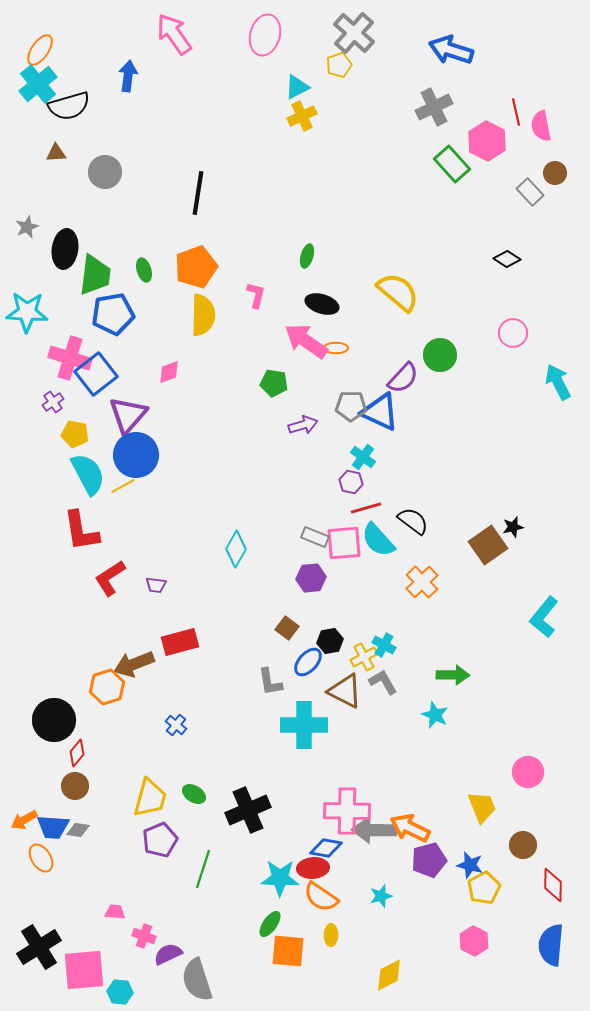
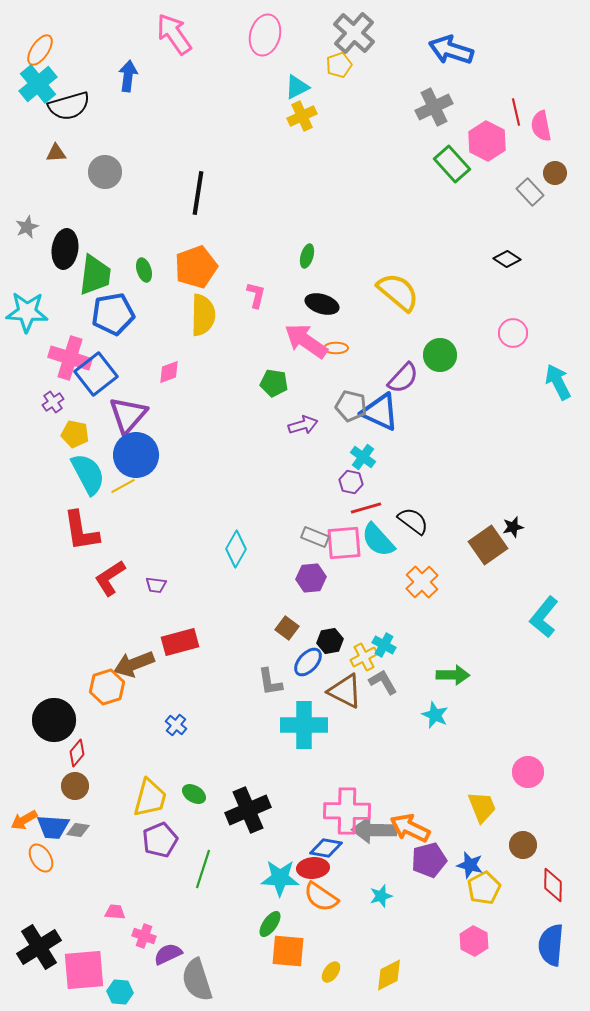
gray pentagon at (351, 406): rotated 12 degrees clockwise
yellow ellipse at (331, 935): moved 37 px down; rotated 35 degrees clockwise
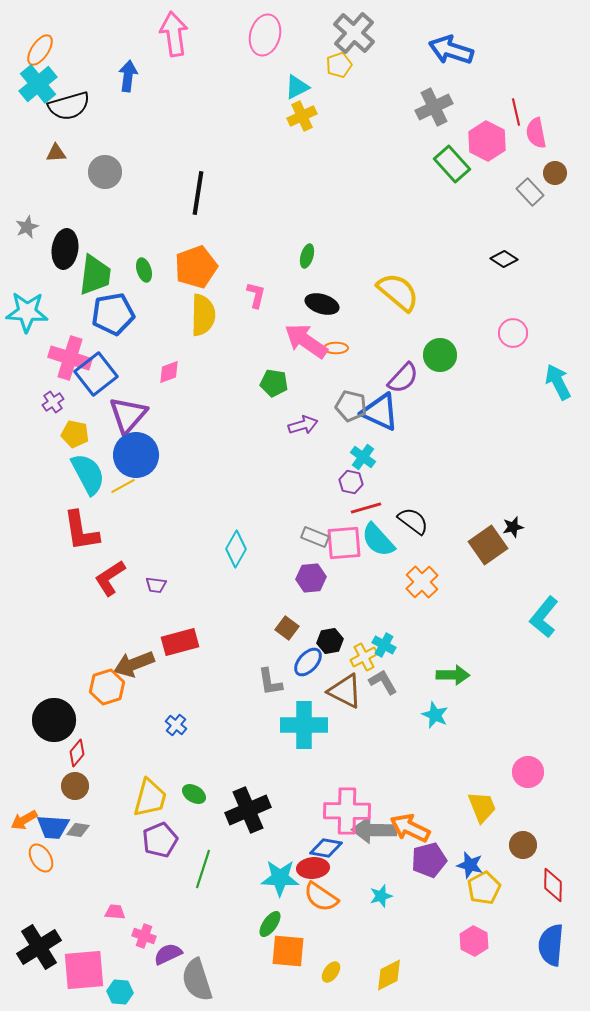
pink arrow at (174, 34): rotated 27 degrees clockwise
pink semicircle at (541, 126): moved 5 px left, 7 px down
black diamond at (507, 259): moved 3 px left
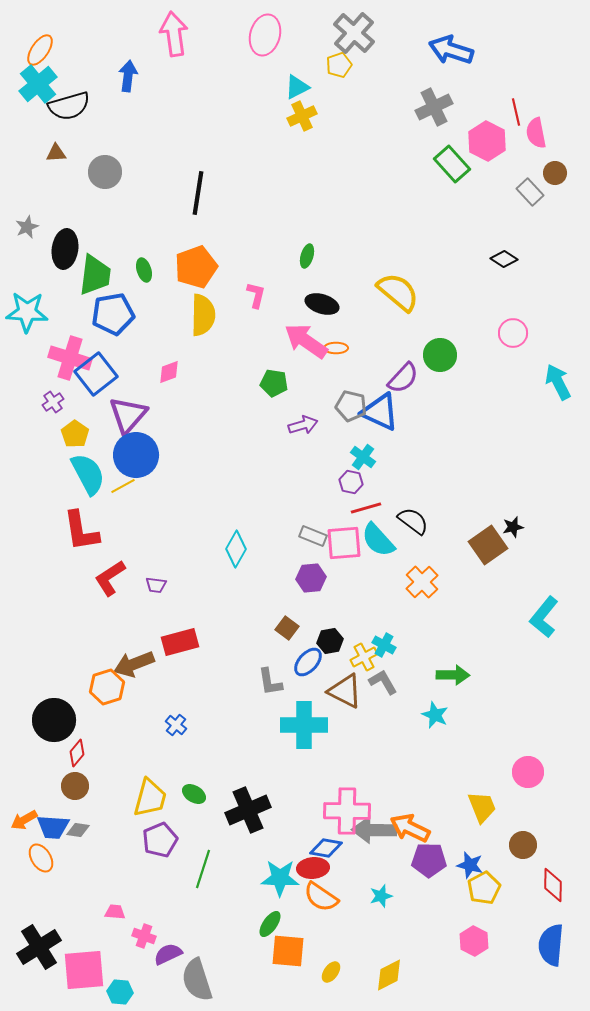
yellow pentagon at (75, 434): rotated 24 degrees clockwise
gray rectangle at (315, 537): moved 2 px left, 1 px up
purple pentagon at (429, 860): rotated 16 degrees clockwise
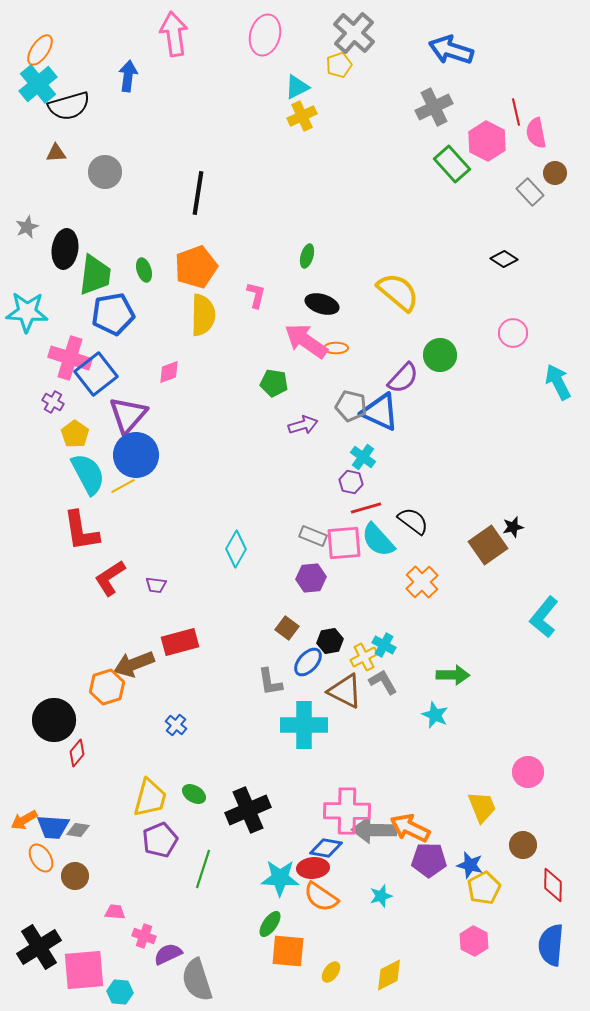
purple cross at (53, 402): rotated 25 degrees counterclockwise
brown circle at (75, 786): moved 90 px down
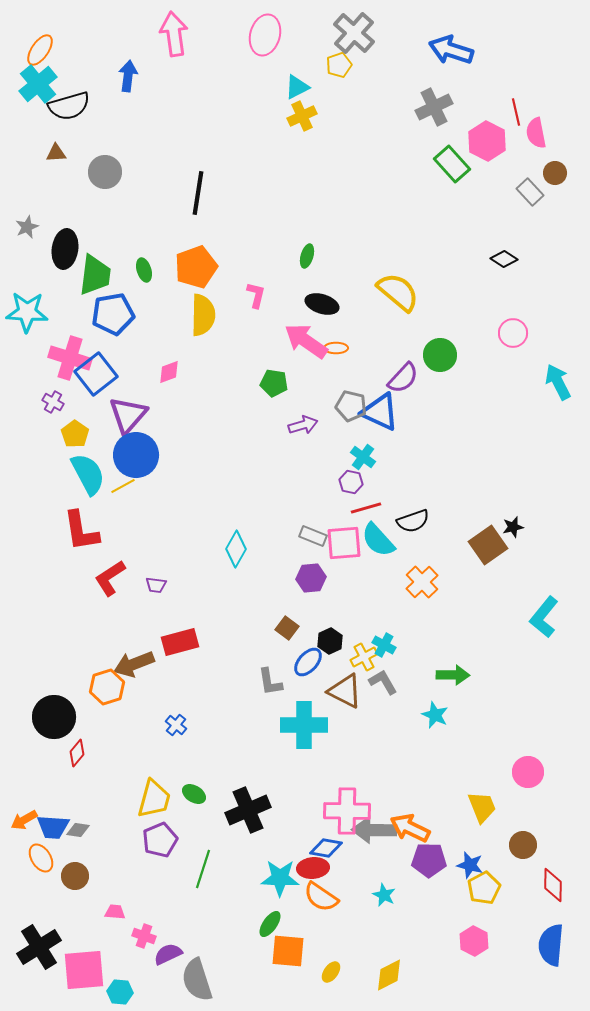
black semicircle at (413, 521): rotated 124 degrees clockwise
black hexagon at (330, 641): rotated 15 degrees counterclockwise
black circle at (54, 720): moved 3 px up
yellow trapezoid at (150, 798): moved 4 px right, 1 px down
cyan star at (381, 896): moved 3 px right, 1 px up; rotated 30 degrees counterclockwise
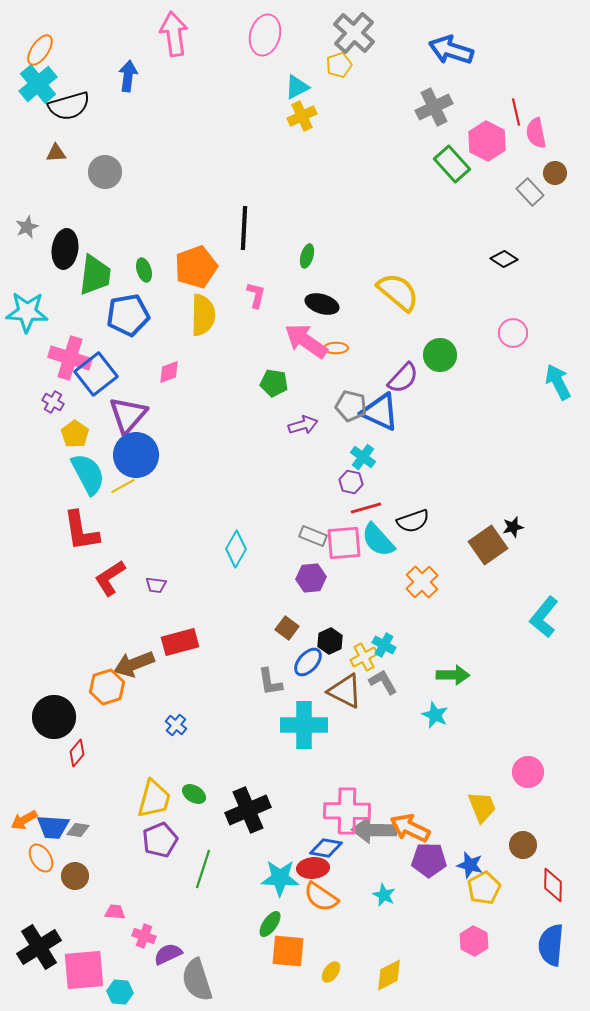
black line at (198, 193): moved 46 px right, 35 px down; rotated 6 degrees counterclockwise
blue pentagon at (113, 314): moved 15 px right, 1 px down
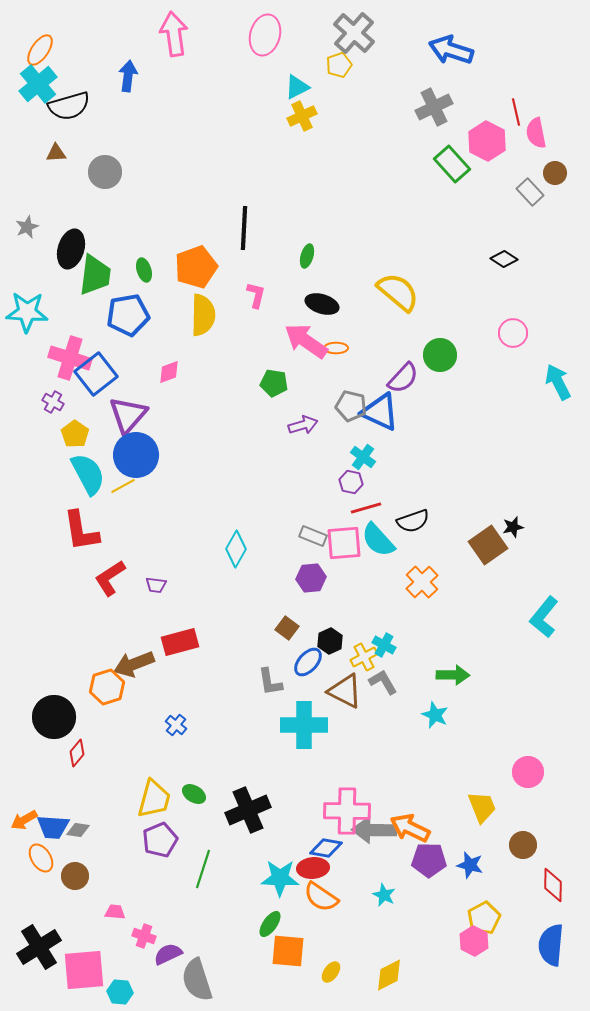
black ellipse at (65, 249): moved 6 px right; rotated 9 degrees clockwise
yellow pentagon at (484, 888): moved 30 px down
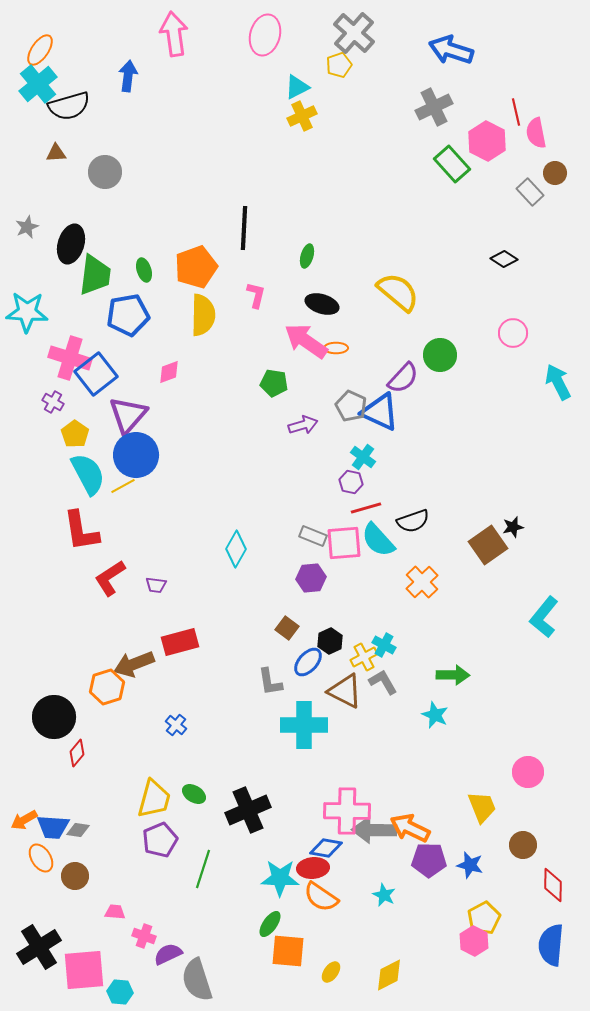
black ellipse at (71, 249): moved 5 px up
gray pentagon at (351, 406): rotated 12 degrees clockwise
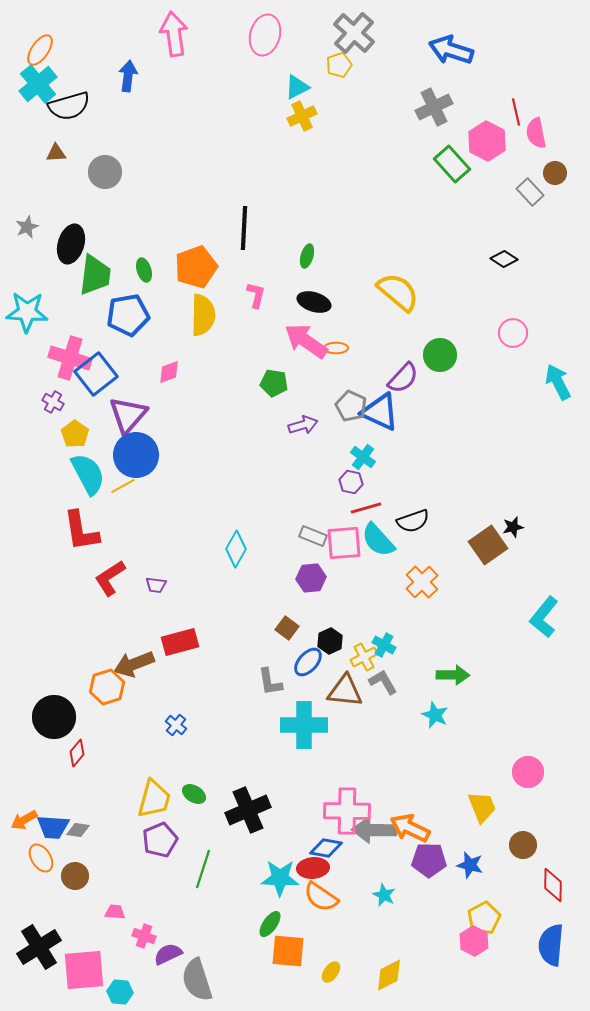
black ellipse at (322, 304): moved 8 px left, 2 px up
brown triangle at (345, 691): rotated 21 degrees counterclockwise
